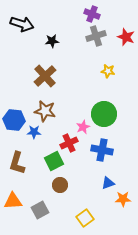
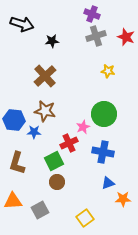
blue cross: moved 1 px right, 2 px down
brown circle: moved 3 px left, 3 px up
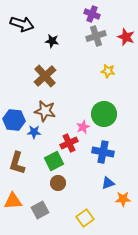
black star: rotated 16 degrees clockwise
brown circle: moved 1 px right, 1 px down
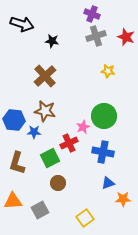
green circle: moved 2 px down
green square: moved 4 px left, 3 px up
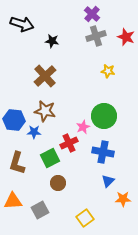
purple cross: rotated 21 degrees clockwise
blue triangle: moved 2 px up; rotated 24 degrees counterclockwise
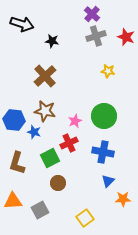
pink star: moved 8 px left, 6 px up
blue star: rotated 16 degrees clockwise
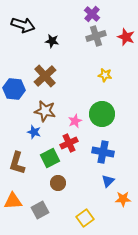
black arrow: moved 1 px right, 1 px down
yellow star: moved 3 px left, 4 px down
green circle: moved 2 px left, 2 px up
blue hexagon: moved 31 px up
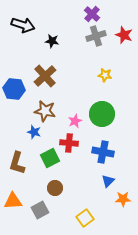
red star: moved 2 px left, 2 px up
red cross: rotated 30 degrees clockwise
brown circle: moved 3 px left, 5 px down
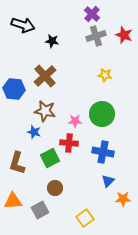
pink star: rotated 24 degrees clockwise
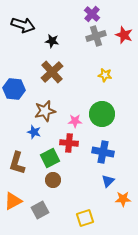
brown cross: moved 7 px right, 4 px up
brown star: rotated 25 degrees counterclockwise
brown circle: moved 2 px left, 8 px up
orange triangle: rotated 24 degrees counterclockwise
yellow square: rotated 18 degrees clockwise
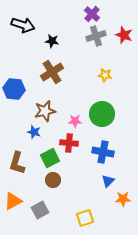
brown cross: rotated 10 degrees clockwise
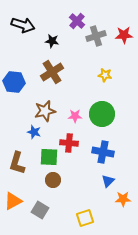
purple cross: moved 15 px left, 7 px down
red star: rotated 24 degrees counterclockwise
blue hexagon: moved 7 px up
pink star: moved 5 px up
green square: moved 1 px left, 1 px up; rotated 30 degrees clockwise
gray square: rotated 30 degrees counterclockwise
